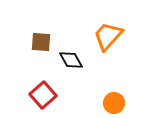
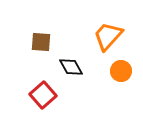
black diamond: moved 7 px down
orange circle: moved 7 px right, 32 px up
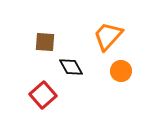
brown square: moved 4 px right
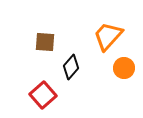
black diamond: rotated 70 degrees clockwise
orange circle: moved 3 px right, 3 px up
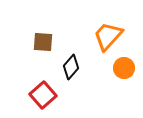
brown square: moved 2 px left
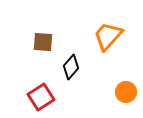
orange circle: moved 2 px right, 24 px down
red square: moved 2 px left, 2 px down; rotated 8 degrees clockwise
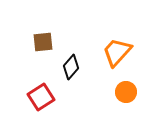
orange trapezoid: moved 9 px right, 16 px down
brown square: rotated 10 degrees counterclockwise
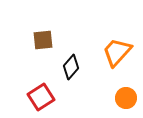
brown square: moved 2 px up
orange circle: moved 6 px down
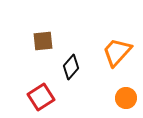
brown square: moved 1 px down
